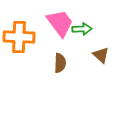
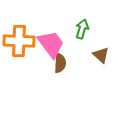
pink trapezoid: moved 9 px left, 21 px down
green arrow: rotated 72 degrees counterclockwise
orange cross: moved 4 px down
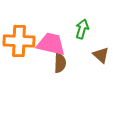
pink trapezoid: rotated 40 degrees counterclockwise
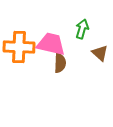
orange cross: moved 6 px down
brown triangle: moved 1 px left, 2 px up
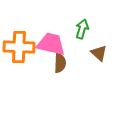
brown triangle: moved 1 px left
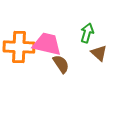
green arrow: moved 5 px right, 4 px down
pink trapezoid: moved 4 px left
brown semicircle: moved 1 px right, 1 px down; rotated 36 degrees counterclockwise
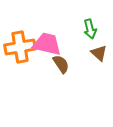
green arrow: moved 3 px right, 4 px up; rotated 150 degrees clockwise
orange cross: moved 1 px right; rotated 12 degrees counterclockwise
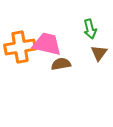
brown triangle: rotated 24 degrees clockwise
brown semicircle: rotated 66 degrees counterclockwise
